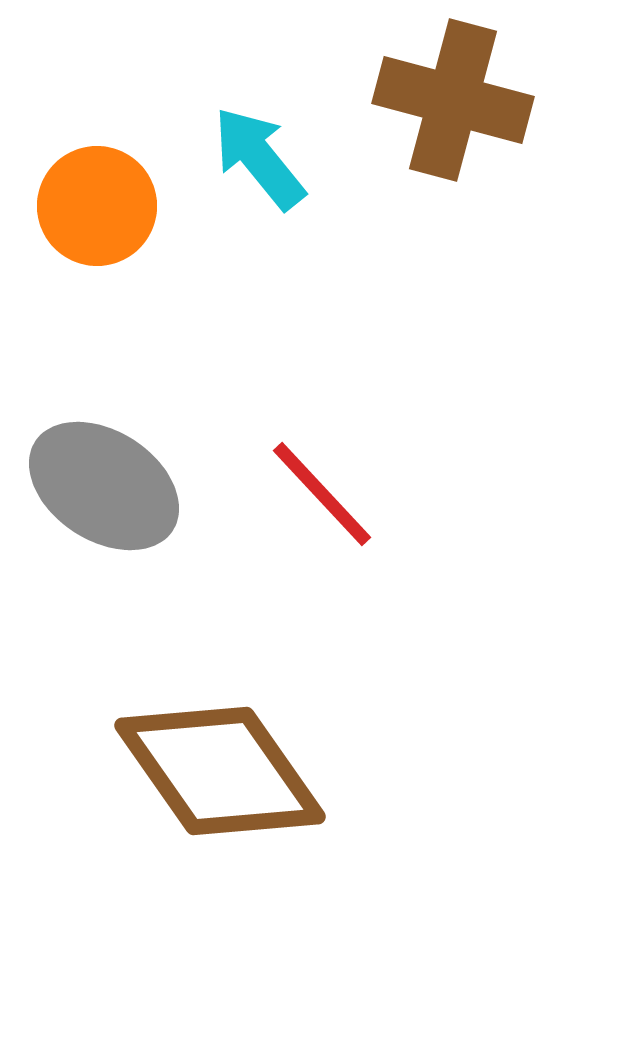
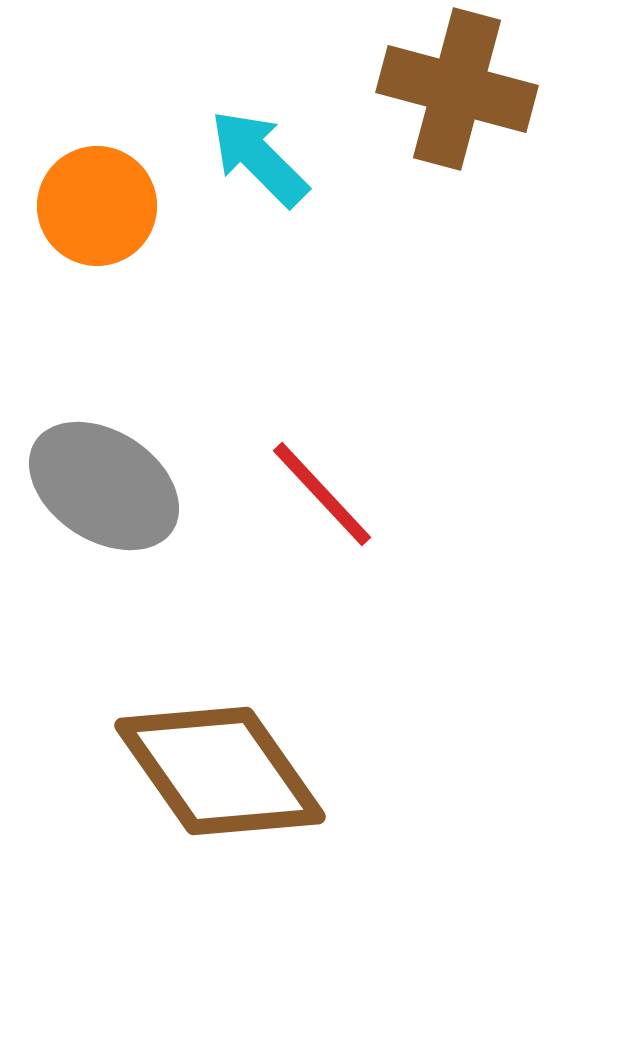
brown cross: moved 4 px right, 11 px up
cyan arrow: rotated 6 degrees counterclockwise
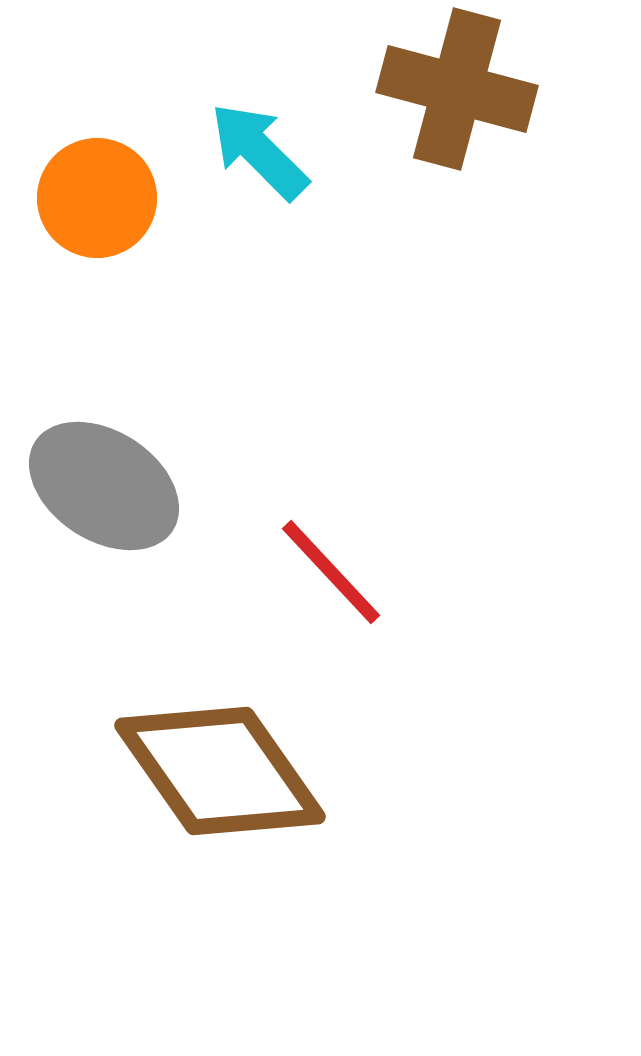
cyan arrow: moved 7 px up
orange circle: moved 8 px up
red line: moved 9 px right, 78 px down
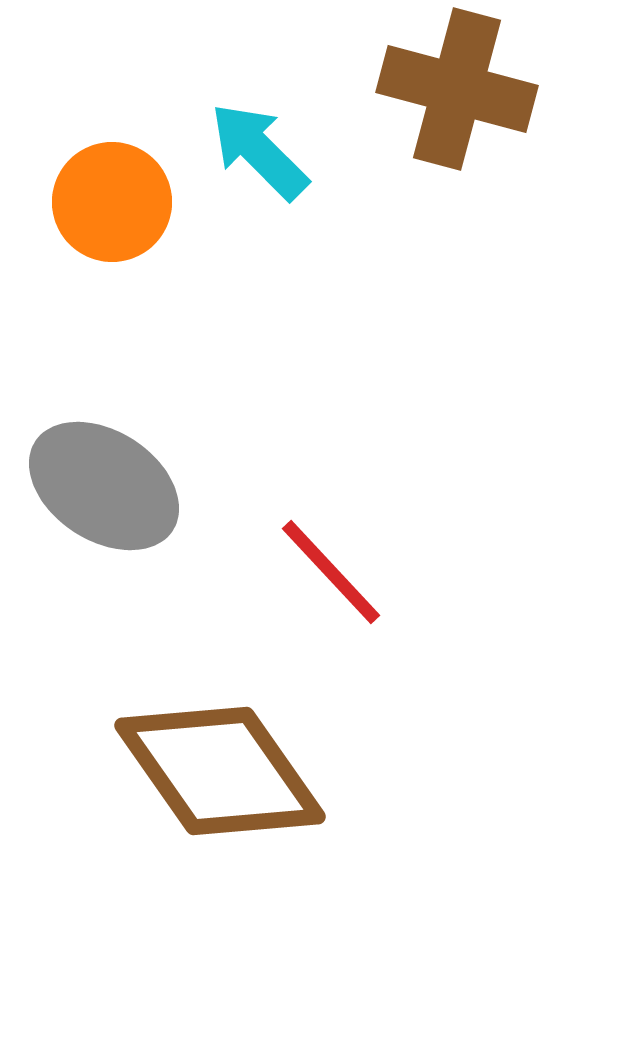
orange circle: moved 15 px right, 4 px down
